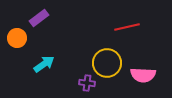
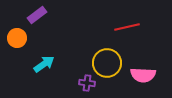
purple rectangle: moved 2 px left, 3 px up
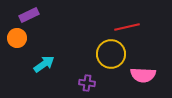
purple rectangle: moved 8 px left; rotated 12 degrees clockwise
yellow circle: moved 4 px right, 9 px up
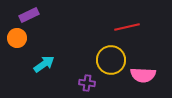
yellow circle: moved 6 px down
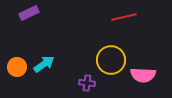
purple rectangle: moved 2 px up
red line: moved 3 px left, 10 px up
orange circle: moved 29 px down
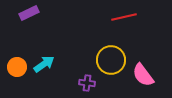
pink semicircle: rotated 50 degrees clockwise
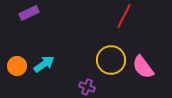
red line: moved 1 px up; rotated 50 degrees counterclockwise
orange circle: moved 1 px up
pink semicircle: moved 8 px up
purple cross: moved 4 px down; rotated 14 degrees clockwise
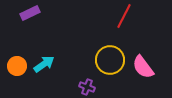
purple rectangle: moved 1 px right
yellow circle: moved 1 px left
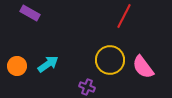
purple rectangle: rotated 54 degrees clockwise
cyan arrow: moved 4 px right
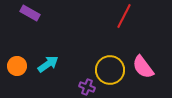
yellow circle: moved 10 px down
